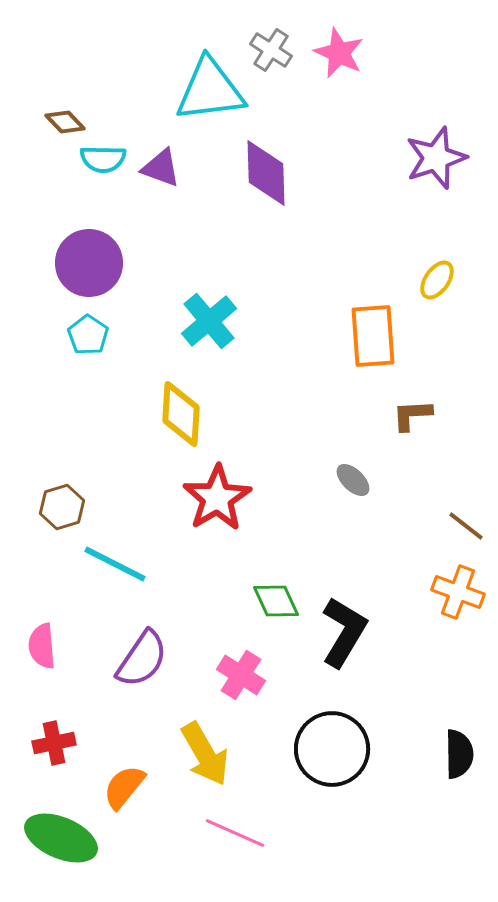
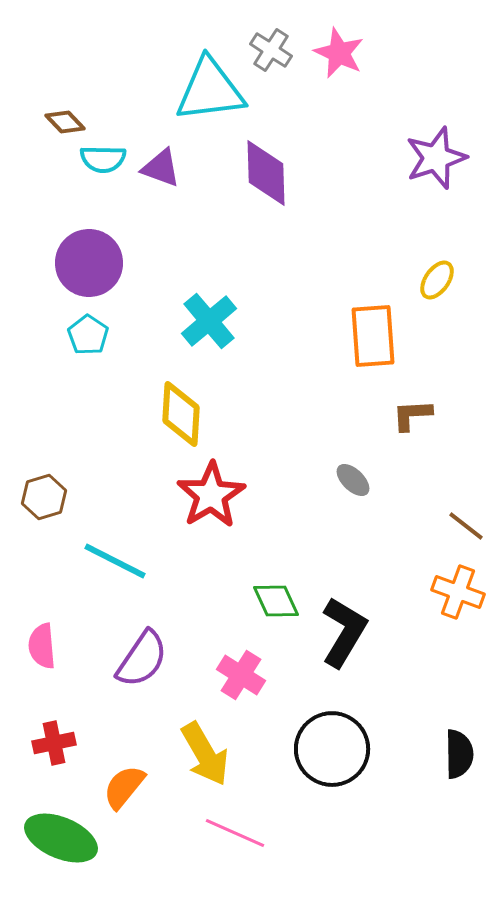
red star: moved 6 px left, 3 px up
brown hexagon: moved 18 px left, 10 px up
cyan line: moved 3 px up
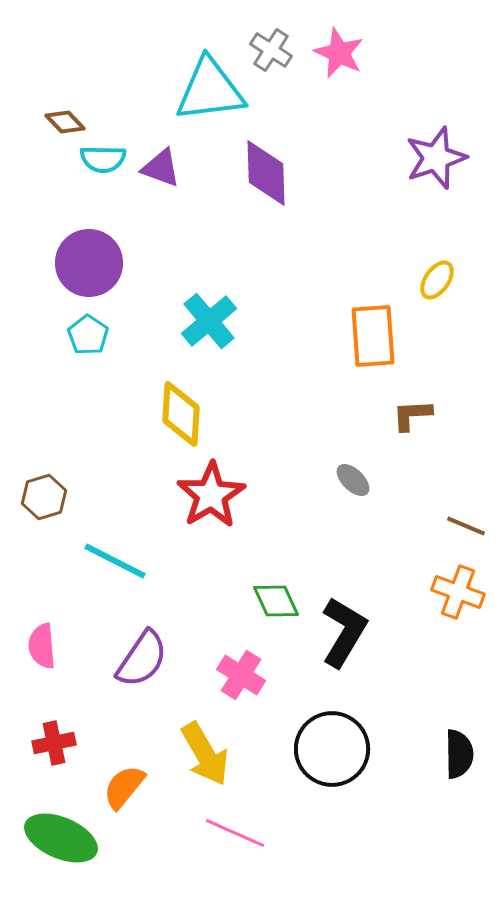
brown line: rotated 15 degrees counterclockwise
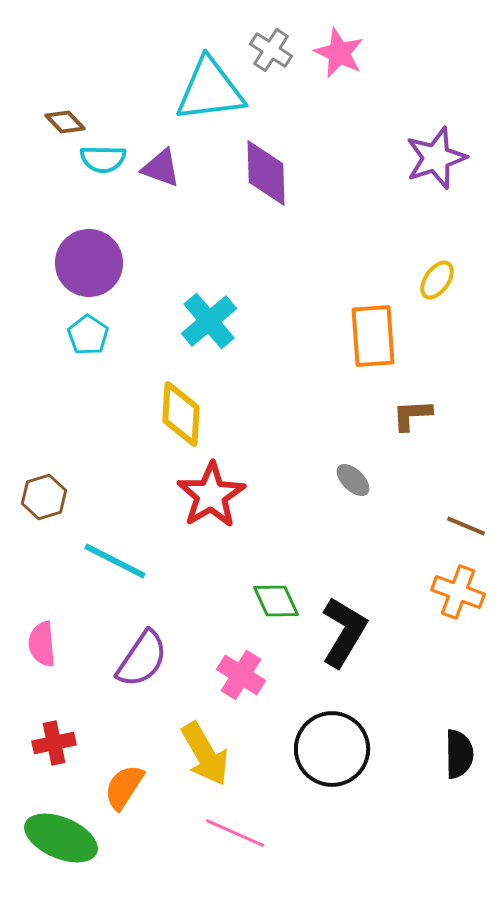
pink semicircle: moved 2 px up
orange semicircle: rotated 6 degrees counterclockwise
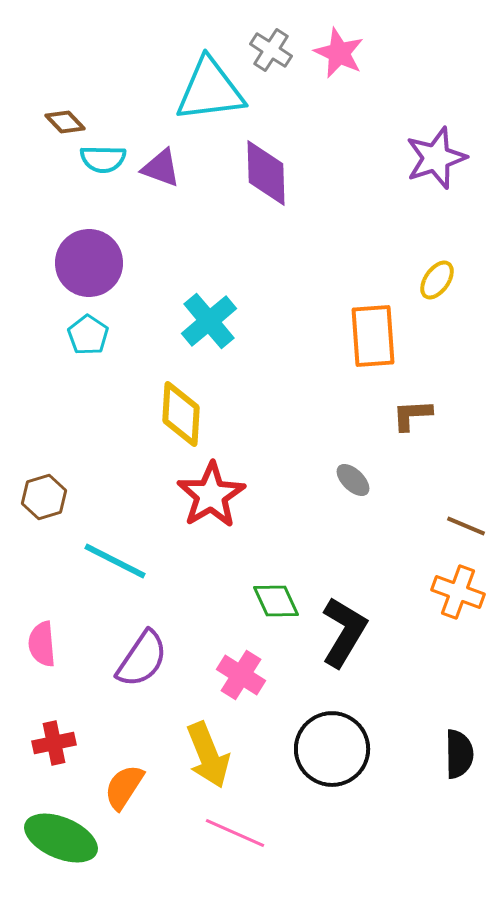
yellow arrow: moved 3 px right, 1 px down; rotated 8 degrees clockwise
